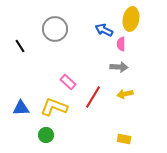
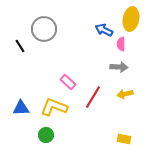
gray circle: moved 11 px left
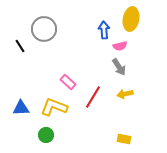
blue arrow: rotated 60 degrees clockwise
pink semicircle: moved 1 px left, 2 px down; rotated 104 degrees counterclockwise
gray arrow: rotated 54 degrees clockwise
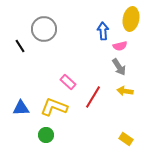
blue arrow: moved 1 px left, 1 px down
yellow arrow: moved 3 px up; rotated 21 degrees clockwise
yellow rectangle: moved 2 px right; rotated 24 degrees clockwise
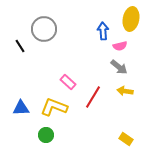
gray arrow: rotated 18 degrees counterclockwise
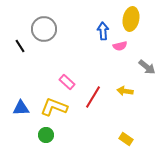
gray arrow: moved 28 px right
pink rectangle: moved 1 px left
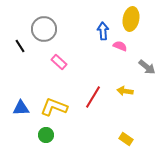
pink semicircle: rotated 144 degrees counterclockwise
pink rectangle: moved 8 px left, 20 px up
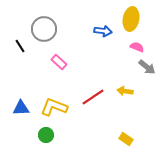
blue arrow: rotated 102 degrees clockwise
pink semicircle: moved 17 px right, 1 px down
red line: rotated 25 degrees clockwise
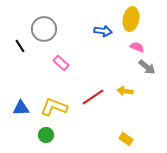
pink rectangle: moved 2 px right, 1 px down
